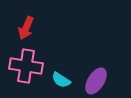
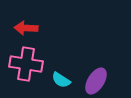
red arrow: rotated 70 degrees clockwise
pink cross: moved 2 px up
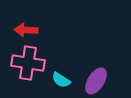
red arrow: moved 2 px down
pink cross: moved 2 px right, 1 px up
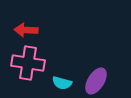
cyan semicircle: moved 1 px right, 3 px down; rotated 18 degrees counterclockwise
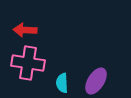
red arrow: moved 1 px left
cyan semicircle: rotated 72 degrees clockwise
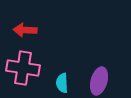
pink cross: moved 5 px left, 5 px down
purple ellipse: moved 3 px right; rotated 16 degrees counterclockwise
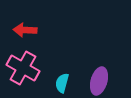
pink cross: rotated 20 degrees clockwise
cyan semicircle: rotated 18 degrees clockwise
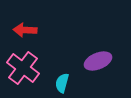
pink cross: rotated 8 degrees clockwise
purple ellipse: moved 1 px left, 20 px up; rotated 52 degrees clockwise
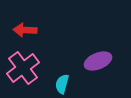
pink cross: rotated 16 degrees clockwise
cyan semicircle: moved 1 px down
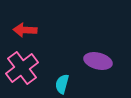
purple ellipse: rotated 36 degrees clockwise
pink cross: moved 1 px left
